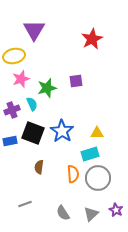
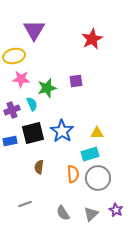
pink star: rotated 24 degrees clockwise
black square: rotated 35 degrees counterclockwise
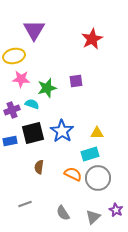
cyan semicircle: rotated 48 degrees counterclockwise
orange semicircle: rotated 60 degrees counterclockwise
gray triangle: moved 2 px right, 3 px down
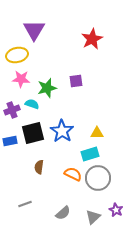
yellow ellipse: moved 3 px right, 1 px up
gray semicircle: rotated 98 degrees counterclockwise
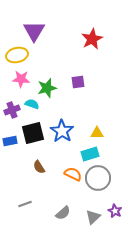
purple triangle: moved 1 px down
purple square: moved 2 px right, 1 px down
brown semicircle: rotated 40 degrees counterclockwise
purple star: moved 1 px left, 1 px down
